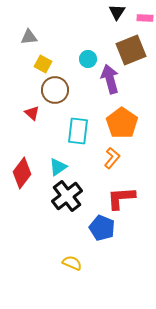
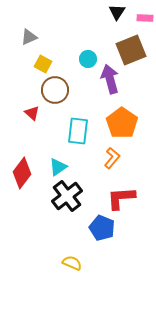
gray triangle: rotated 18 degrees counterclockwise
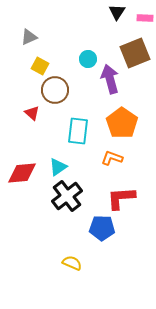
brown square: moved 4 px right, 3 px down
yellow square: moved 3 px left, 2 px down
orange L-shape: rotated 110 degrees counterclockwise
red diamond: rotated 48 degrees clockwise
blue pentagon: rotated 20 degrees counterclockwise
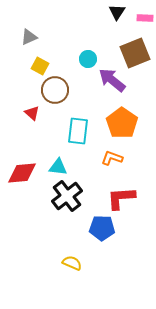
purple arrow: moved 2 px right, 1 px down; rotated 36 degrees counterclockwise
cyan triangle: rotated 42 degrees clockwise
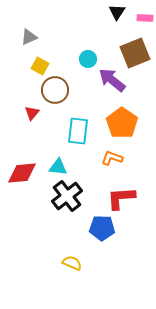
red triangle: rotated 28 degrees clockwise
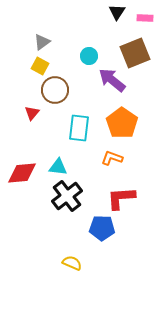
gray triangle: moved 13 px right, 5 px down; rotated 12 degrees counterclockwise
cyan circle: moved 1 px right, 3 px up
cyan rectangle: moved 1 px right, 3 px up
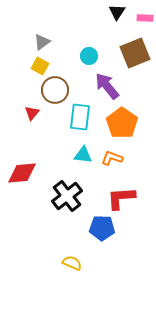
purple arrow: moved 5 px left, 6 px down; rotated 12 degrees clockwise
cyan rectangle: moved 1 px right, 11 px up
cyan triangle: moved 25 px right, 12 px up
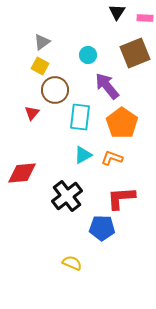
cyan circle: moved 1 px left, 1 px up
cyan triangle: rotated 36 degrees counterclockwise
